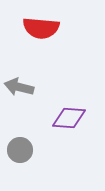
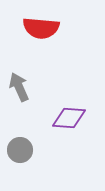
gray arrow: rotated 52 degrees clockwise
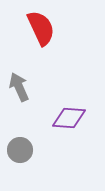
red semicircle: rotated 120 degrees counterclockwise
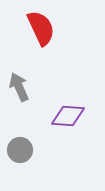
purple diamond: moved 1 px left, 2 px up
